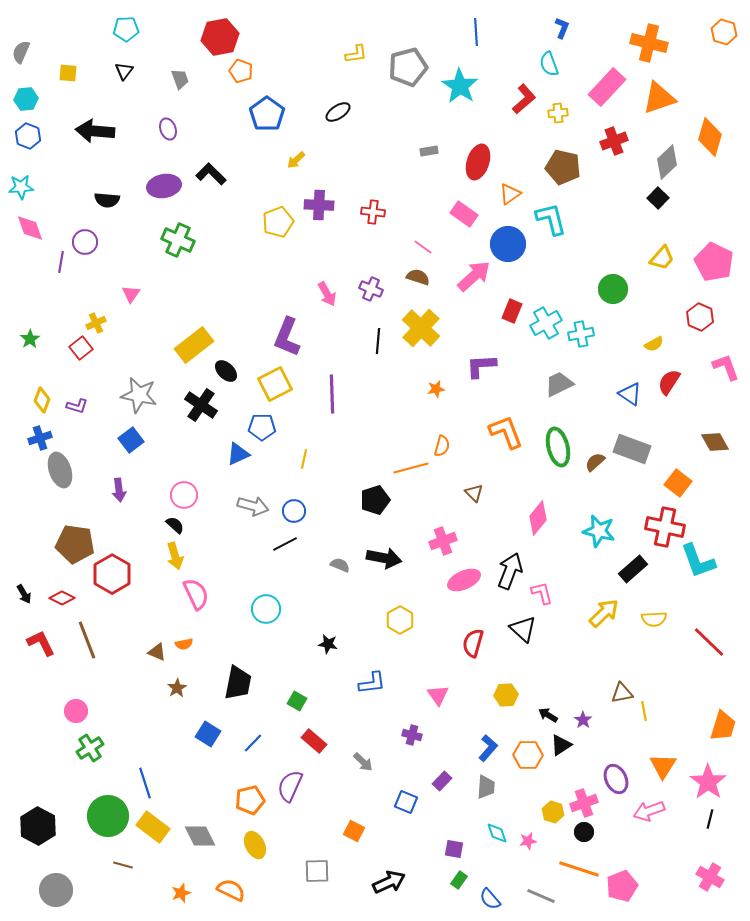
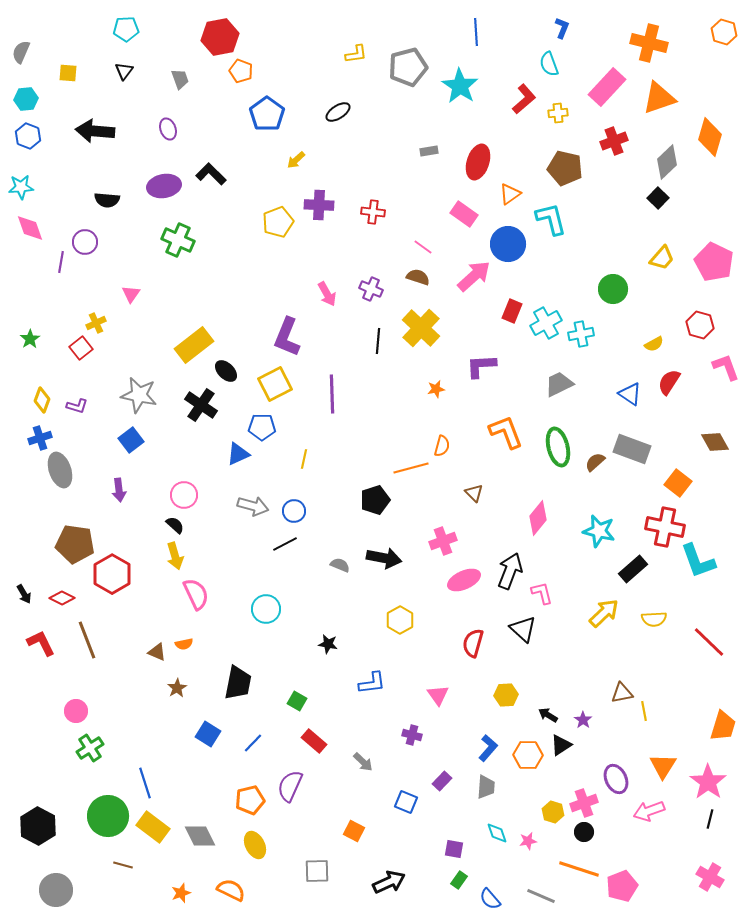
brown pentagon at (563, 167): moved 2 px right, 1 px down
red hexagon at (700, 317): moved 8 px down; rotated 8 degrees counterclockwise
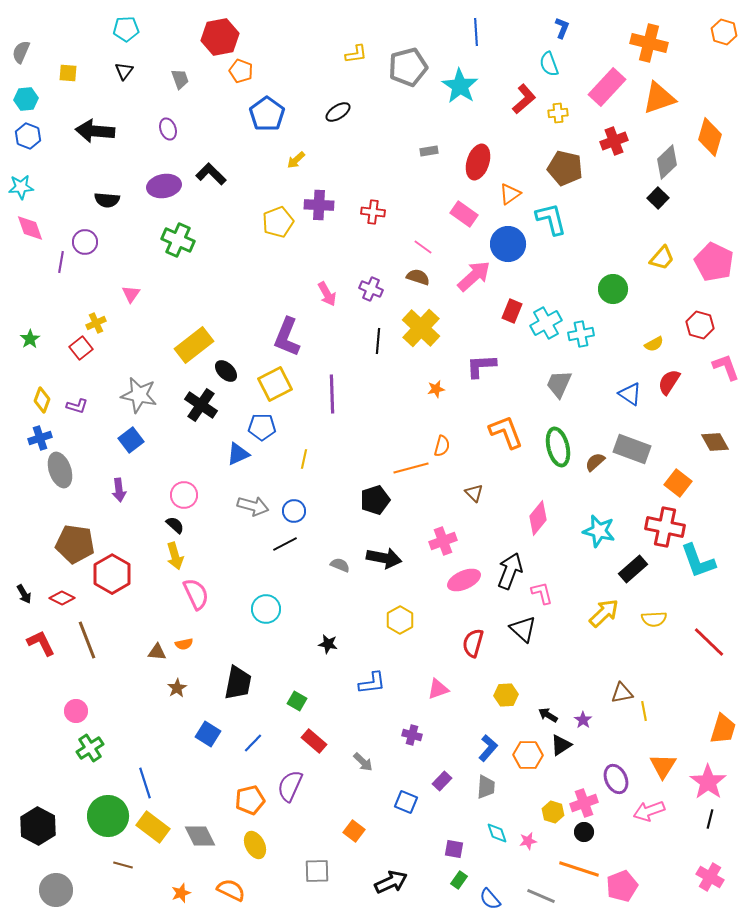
gray trapezoid at (559, 384): rotated 40 degrees counterclockwise
brown triangle at (157, 652): rotated 18 degrees counterclockwise
pink triangle at (438, 695): moved 6 px up; rotated 45 degrees clockwise
orange trapezoid at (723, 726): moved 3 px down
orange square at (354, 831): rotated 10 degrees clockwise
black arrow at (389, 882): moved 2 px right
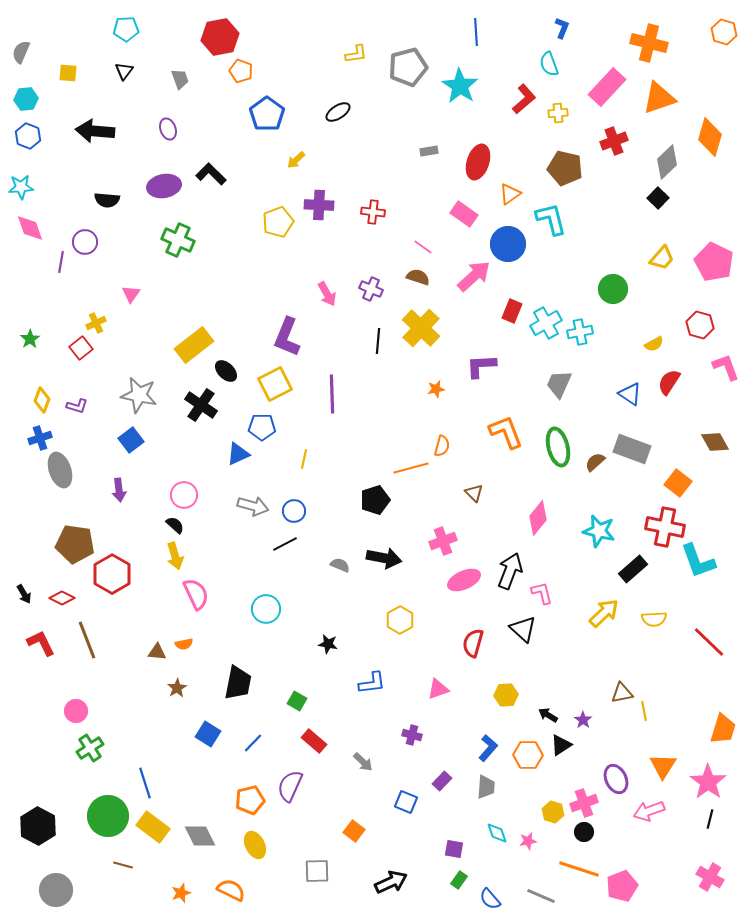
cyan cross at (581, 334): moved 1 px left, 2 px up
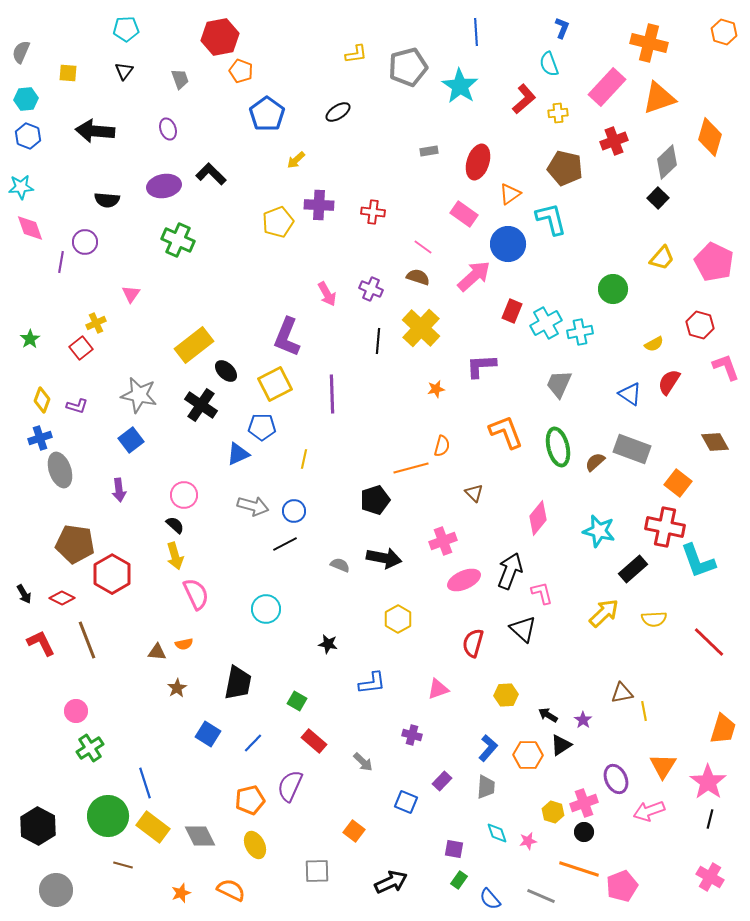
yellow hexagon at (400, 620): moved 2 px left, 1 px up
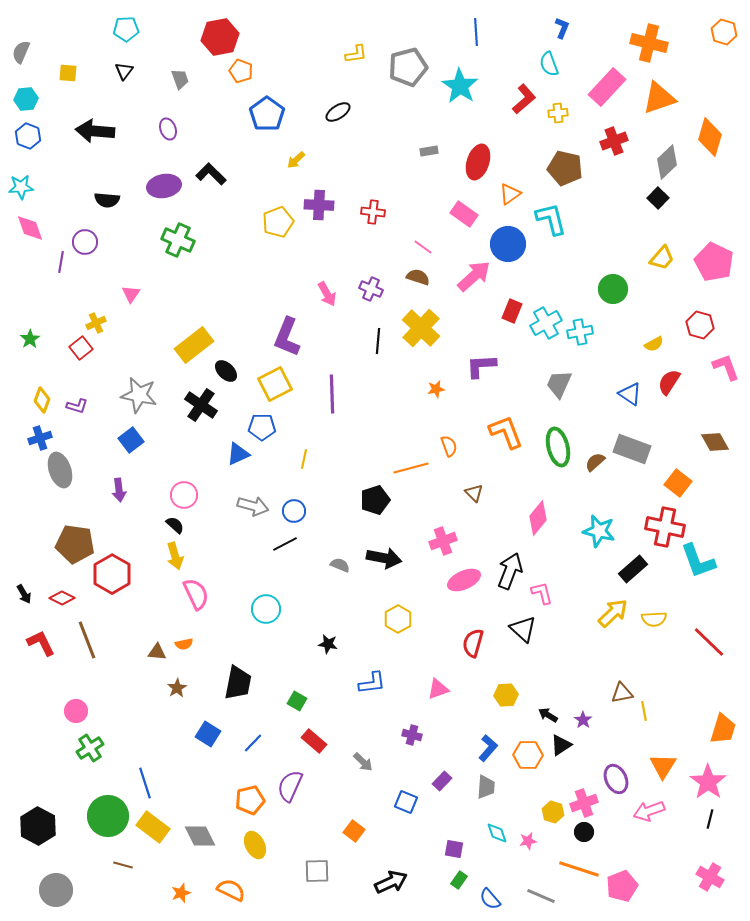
orange semicircle at (442, 446): moved 7 px right; rotated 35 degrees counterclockwise
yellow arrow at (604, 613): moved 9 px right
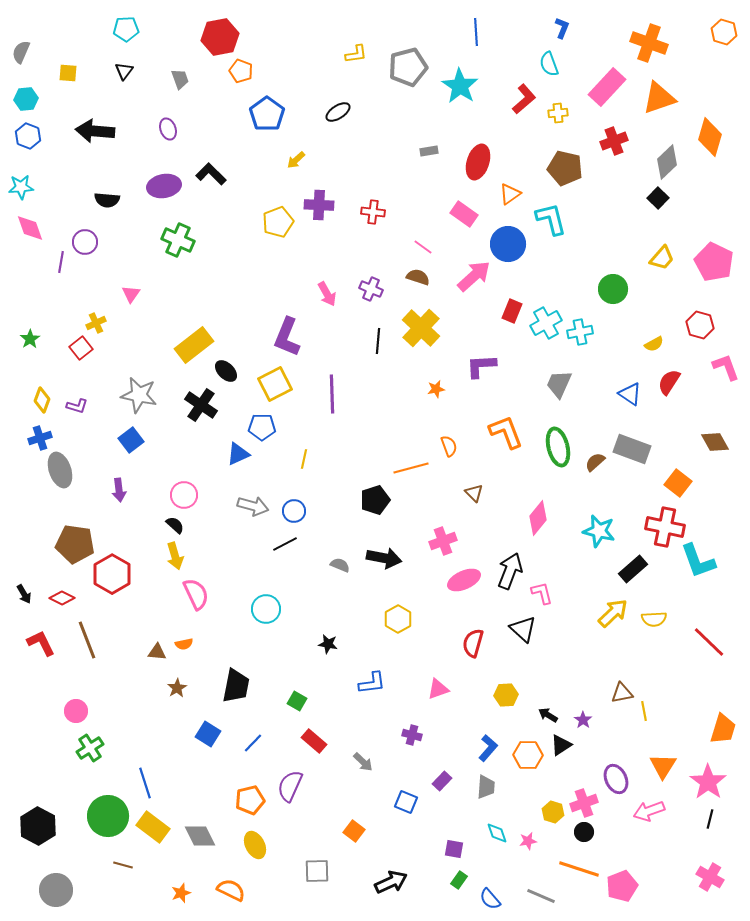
orange cross at (649, 43): rotated 6 degrees clockwise
black trapezoid at (238, 683): moved 2 px left, 3 px down
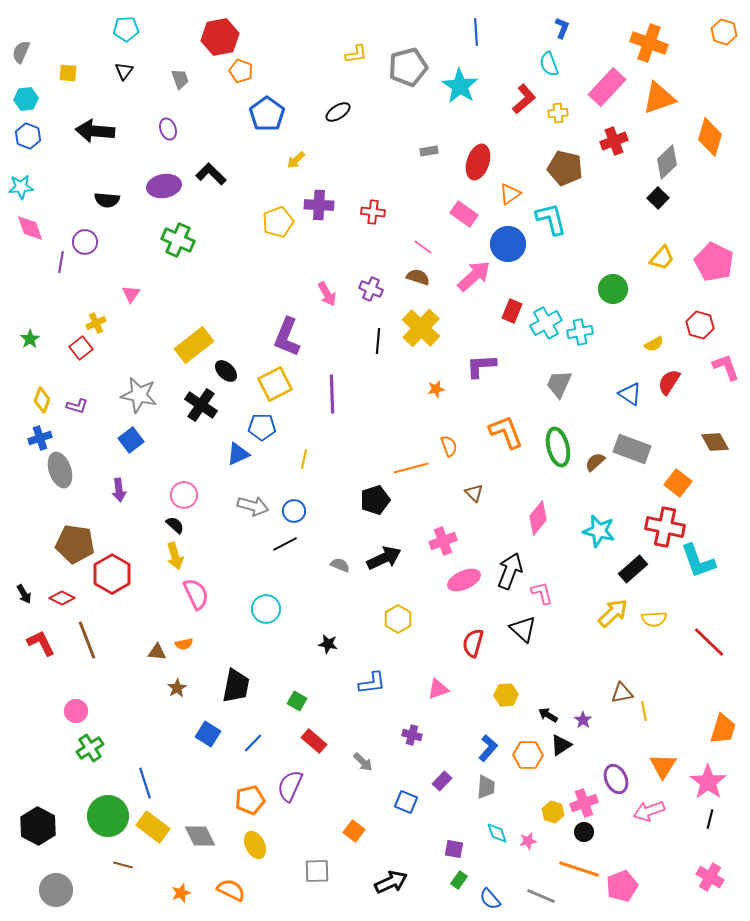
black arrow at (384, 558): rotated 36 degrees counterclockwise
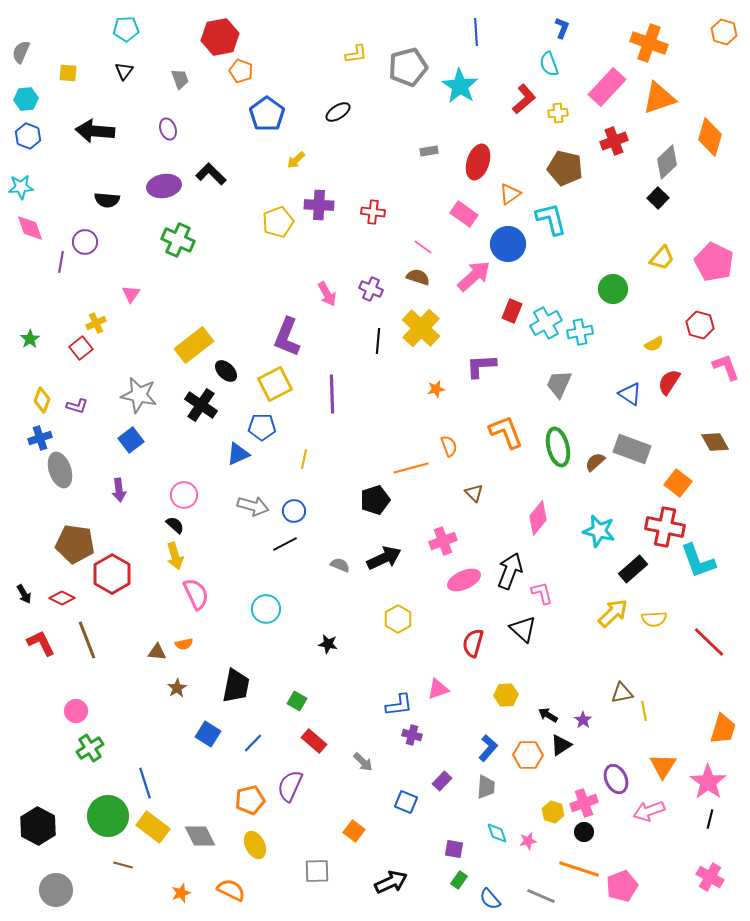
blue L-shape at (372, 683): moved 27 px right, 22 px down
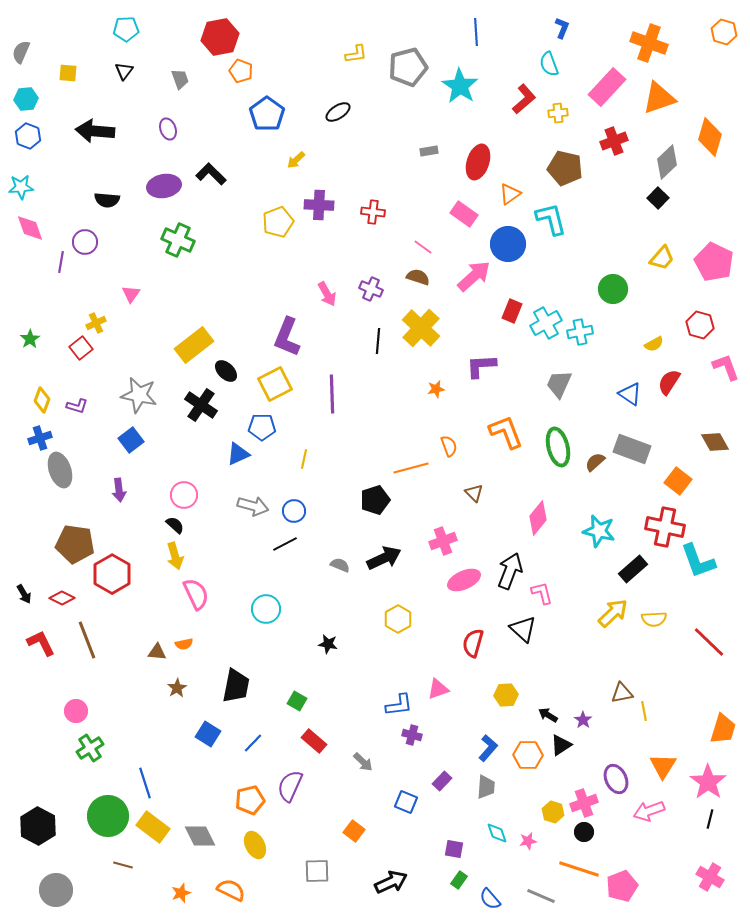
orange square at (678, 483): moved 2 px up
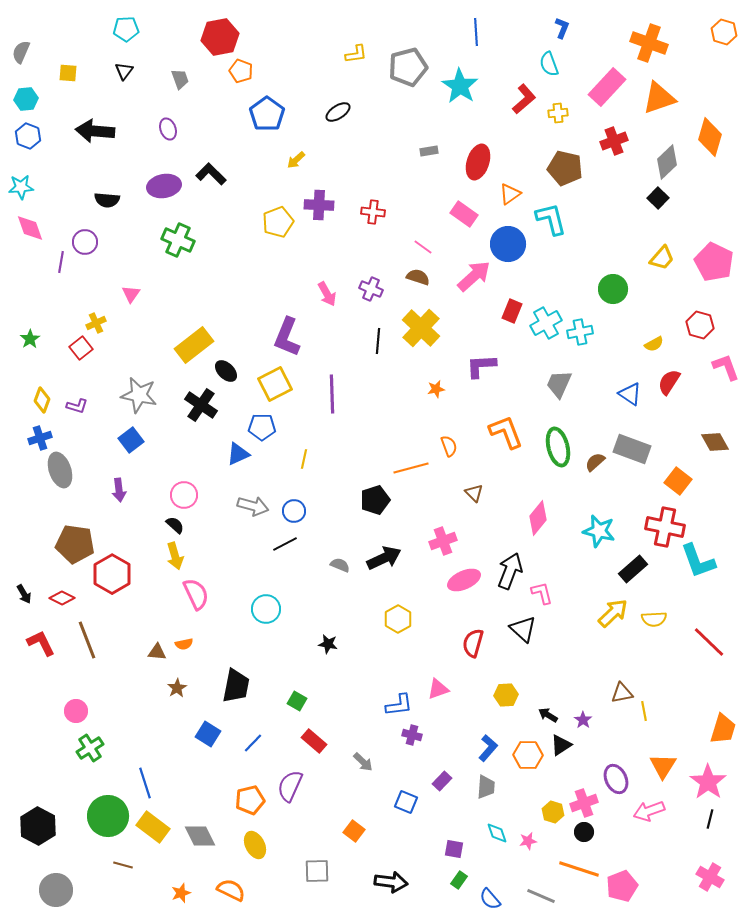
black arrow at (391, 882): rotated 32 degrees clockwise
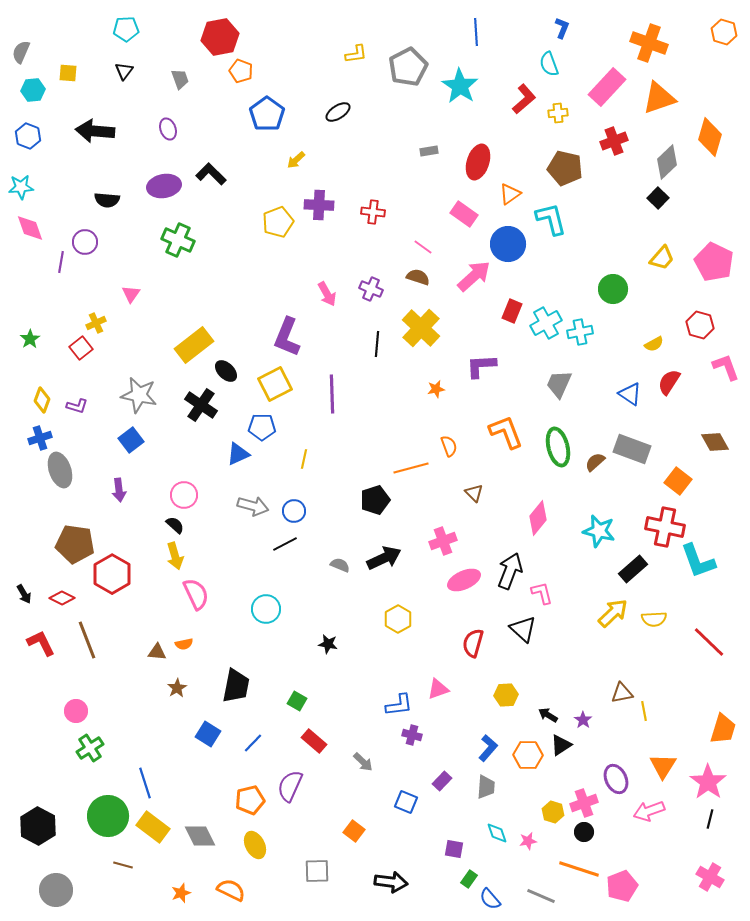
gray pentagon at (408, 67): rotated 12 degrees counterclockwise
cyan hexagon at (26, 99): moved 7 px right, 9 px up
black line at (378, 341): moved 1 px left, 3 px down
green rectangle at (459, 880): moved 10 px right, 1 px up
